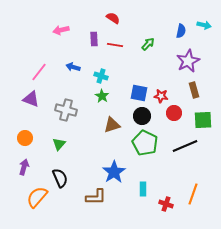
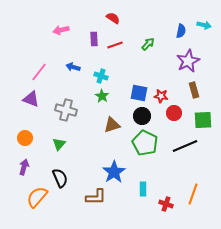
red line: rotated 28 degrees counterclockwise
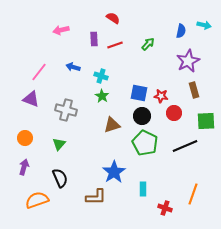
green square: moved 3 px right, 1 px down
orange semicircle: moved 3 px down; rotated 30 degrees clockwise
red cross: moved 1 px left, 4 px down
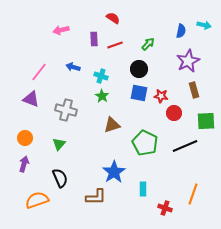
black circle: moved 3 px left, 47 px up
purple arrow: moved 3 px up
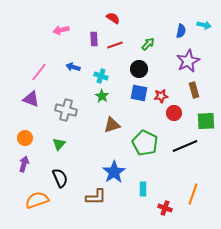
red star: rotated 16 degrees counterclockwise
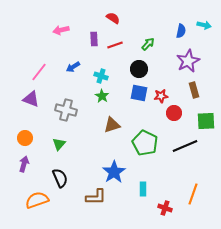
blue arrow: rotated 48 degrees counterclockwise
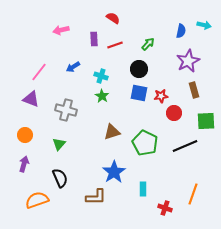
brown triangle: moved 7 px down
orange circle: moved 3 px up
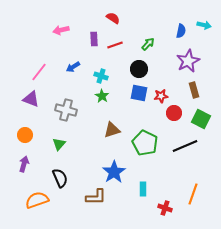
green square: moved 5 px left, 2 px up; rotated 30 degrees clockwise
brown triangle: moved 2 px up
